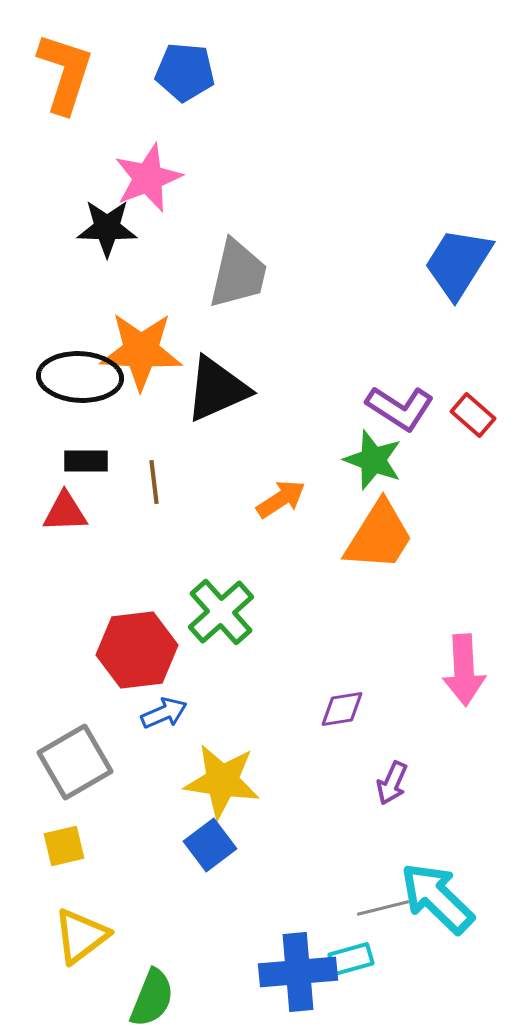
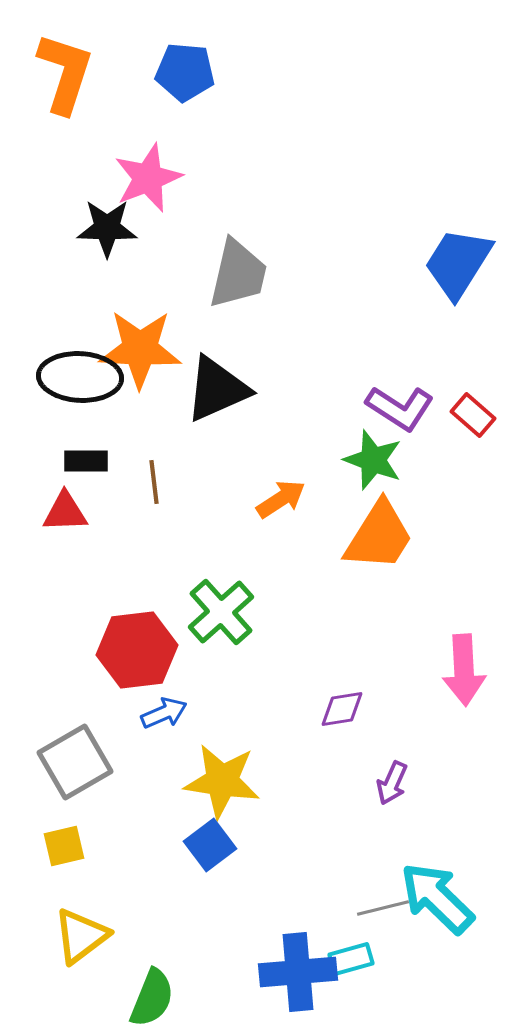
orange star: moved 1 px left, 2 px up
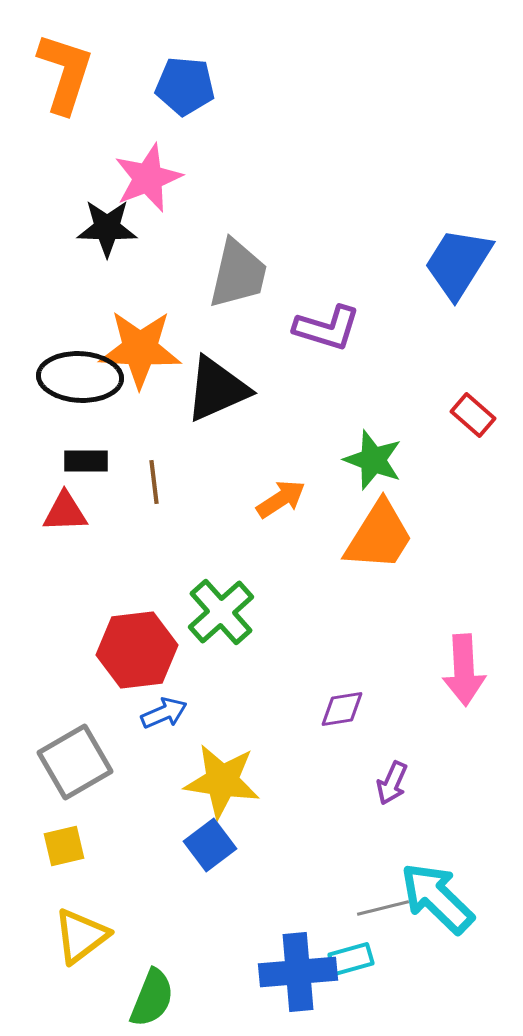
blue pentagon: moved 14 px down
purple L-shape: moved 73 px left, 80 px up; rotated 16 degrees counterclockwise
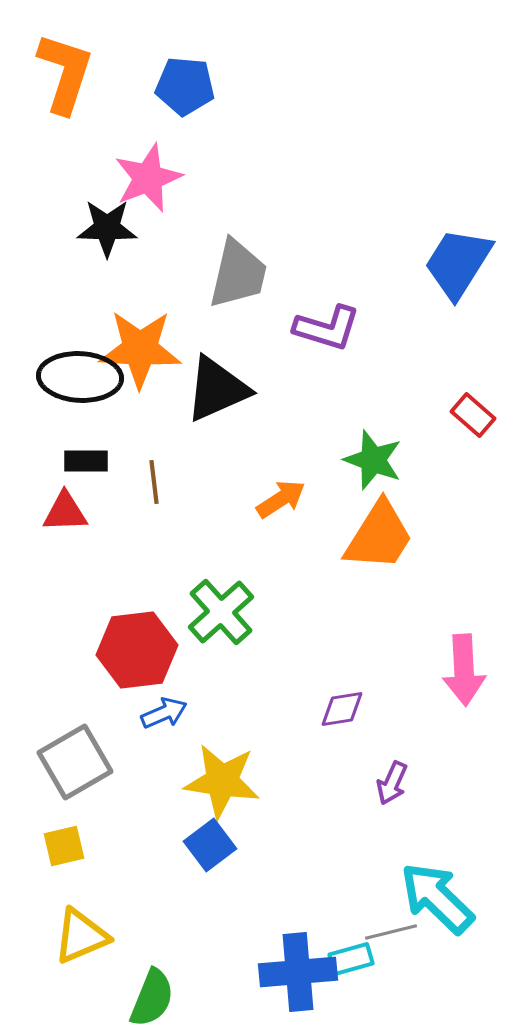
gray line: moved 8 px right, 24 px down
yellow triangle: rotated 14 degrees clockwise
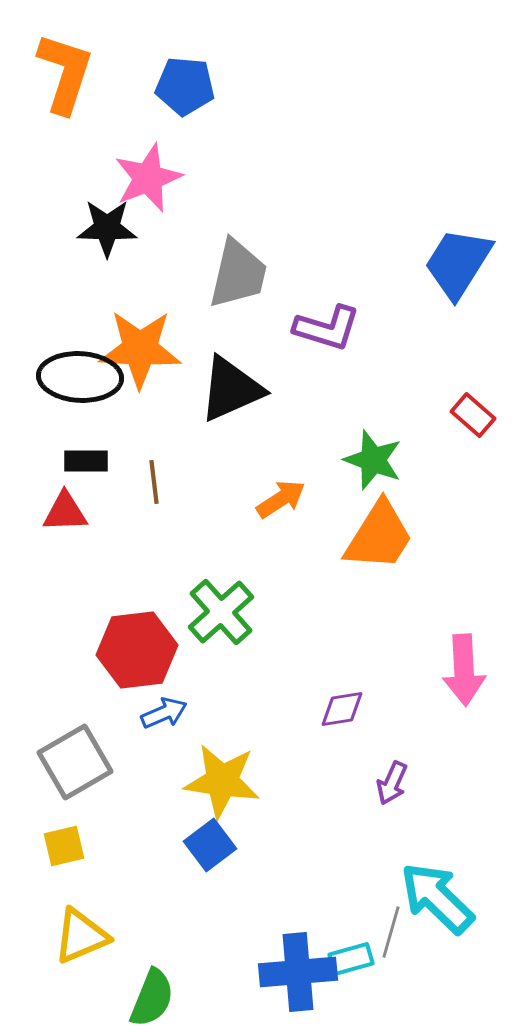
black triangle: moved 14 px right
gray line: rotated 60 degrees counterclockwise
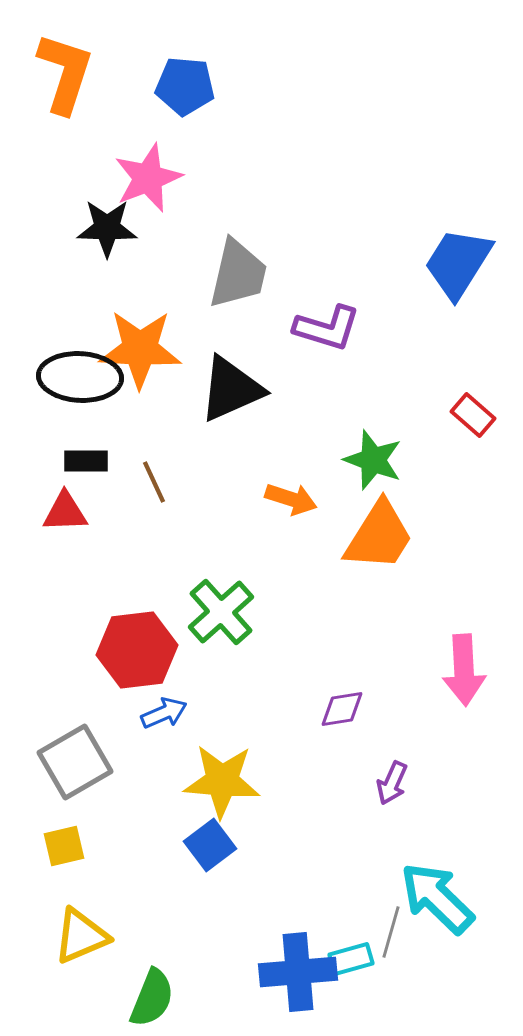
brown line: rotated 18 degrees counterclockwise
orange arrow: moved 10 px right; rotated 51 degrees clockwise
yellow star: rotated 4 degrees counterclockwise
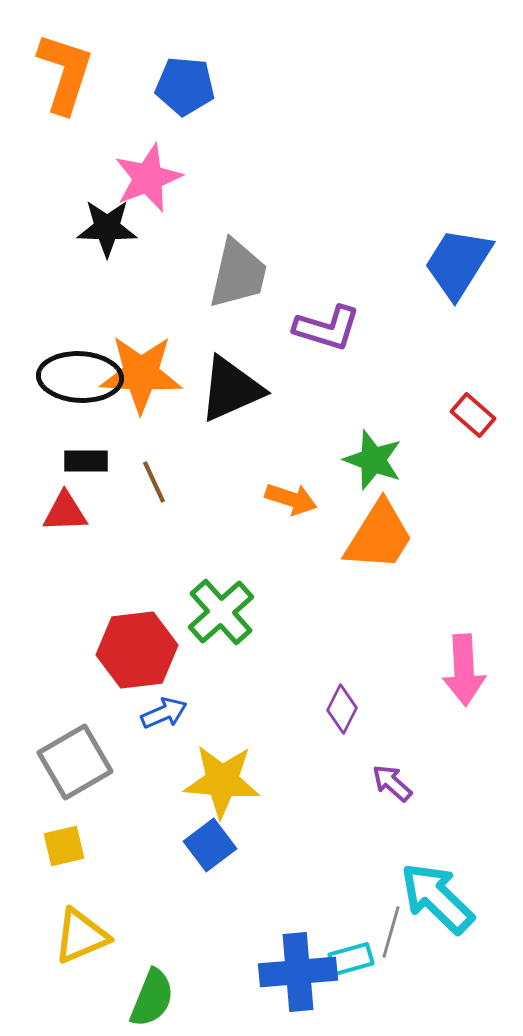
orange star: moved 1 px right, 25 px down
purple diamond: rotated 54 degrees counterclockwise
purple arrow: rotated 108 degrees clockwise
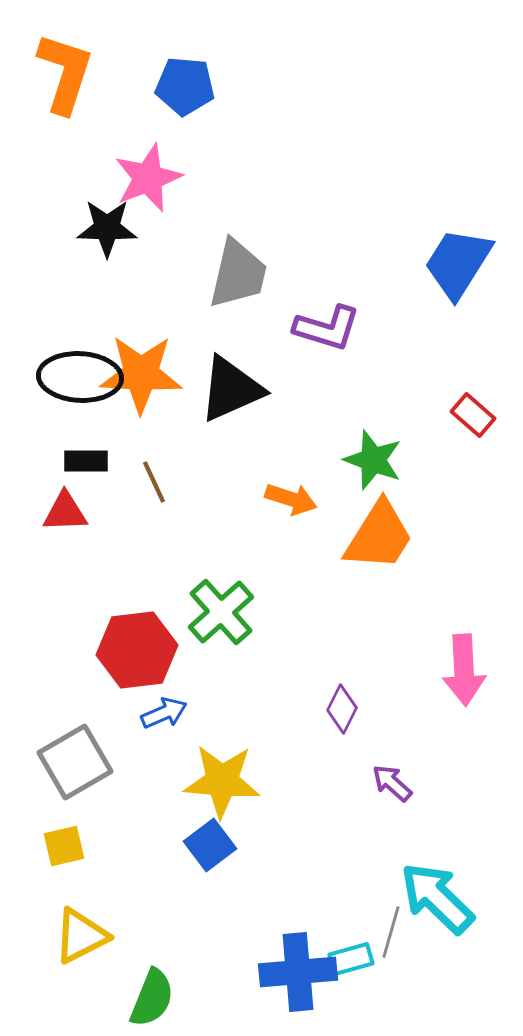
yellow triangle: rotated 4 degrees counterclockwise
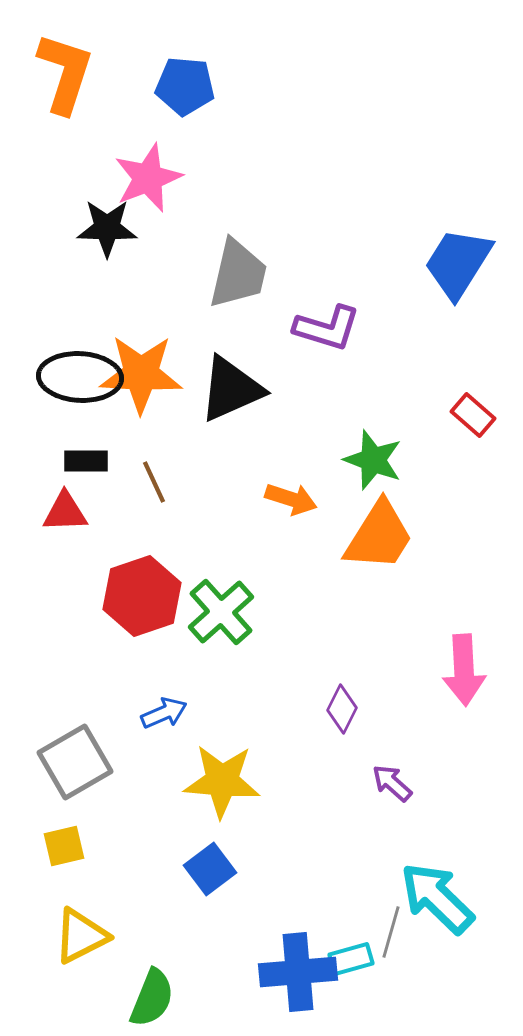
red hexagon: moved 5 px right, 54 px up; rotated 12 degrees counterclockwise
blue square: moved 24 px down
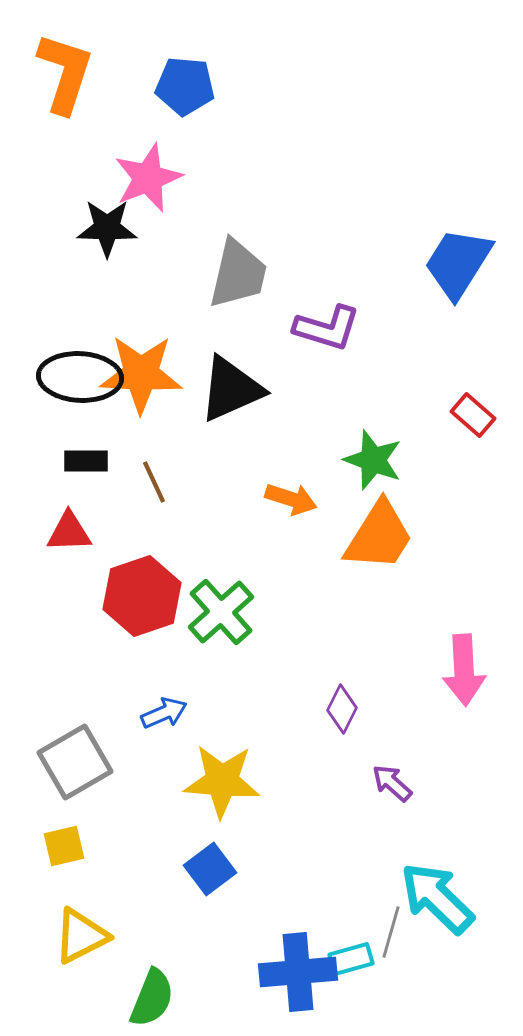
red triangle: moved 4 px right, 20 px down
